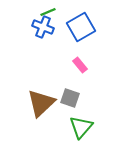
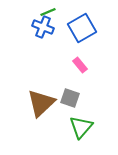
blue square: moved 1 px right, 1 px down
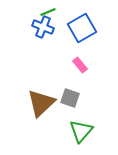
green triangle: moved 4 px down
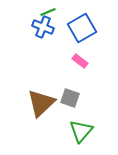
pink rectangle: moved 4 px up; rotated 14 degrees counterclockwise
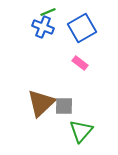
pink rectangle: moved 2 px down
gray square: moved 6 px left, 8 px down; rotated 18 degrees counterclockwise
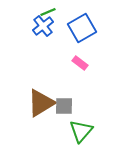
blue cross: moved 1 px up; rotated 30 degrees clockwise
brown triangle: rotated 12 degrees clockwise
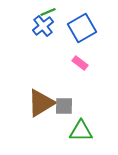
green triangle: rotated 50 degrees clockwise
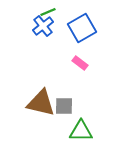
brown triangle: rotated 44 degrees clockwise
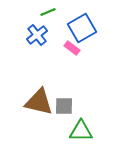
blue cross: moved 6 px left, 9 px down
pink rectangle: moved 8 px left, 15 px up
brown triangle: moved 2 px left, 1 px up
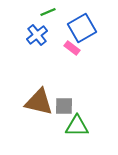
green triangle: moved 4 px left, 5 px up
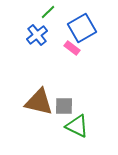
green line: rotated 21 degrees counterclockwise
green triangle: rotated 25 degrees clockwise
